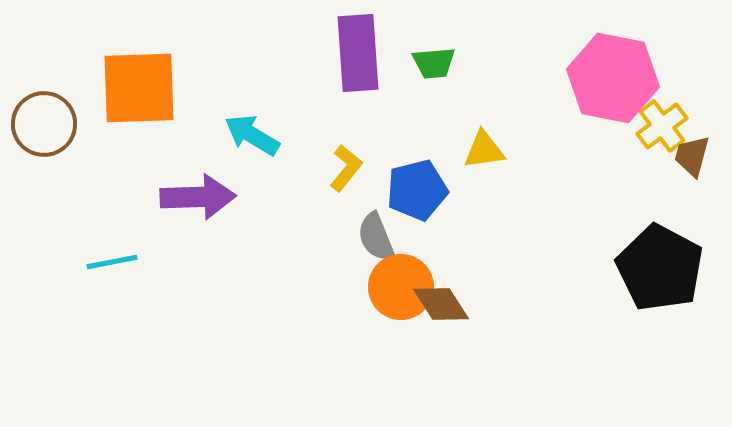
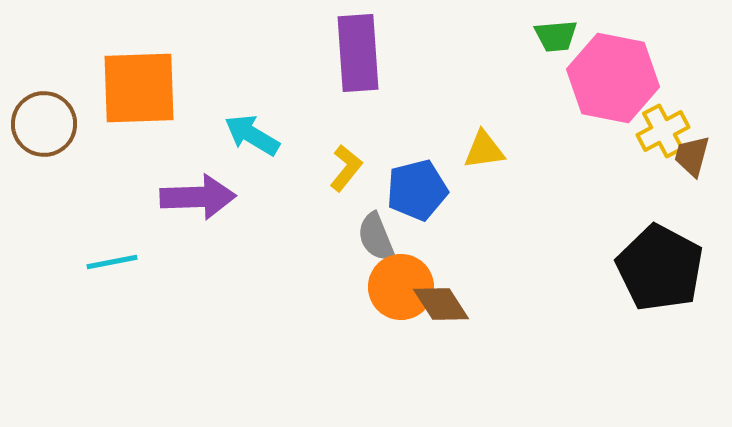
green trapezoid: moved 122 px right, 27 px up
yellow cross: moved 1 px right, 5 px down; rotated 9 degrees clockwise
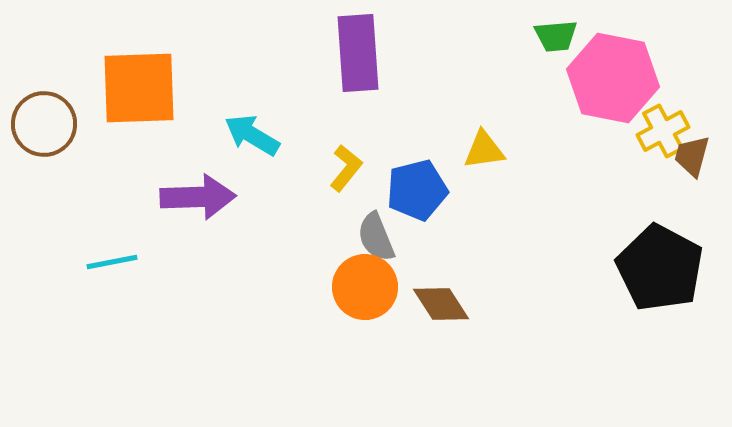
orange circle: moved 36 px left
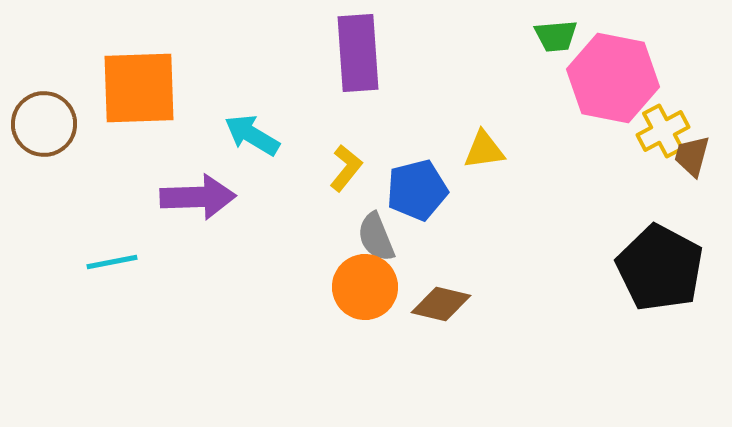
brown diamond: rotated 44 degrees counterclockwise
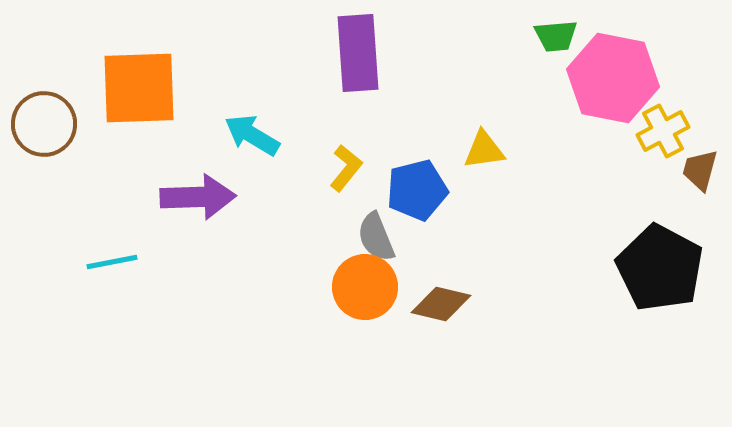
brown trapezoid: moved 8 px right, 14 px down
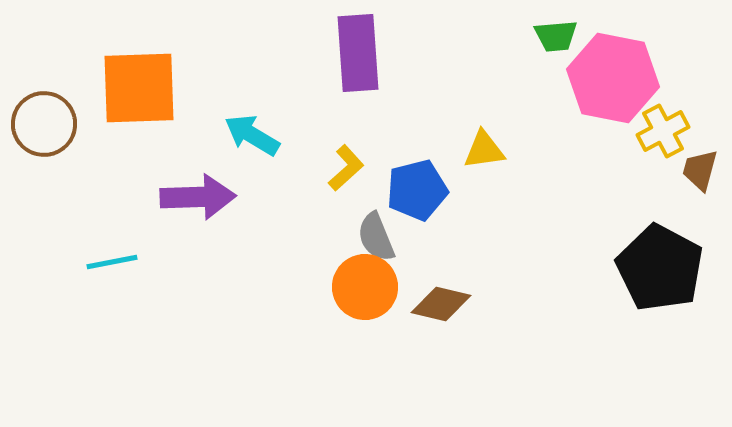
yellow L-shape: rotated 9 degrees clockwise
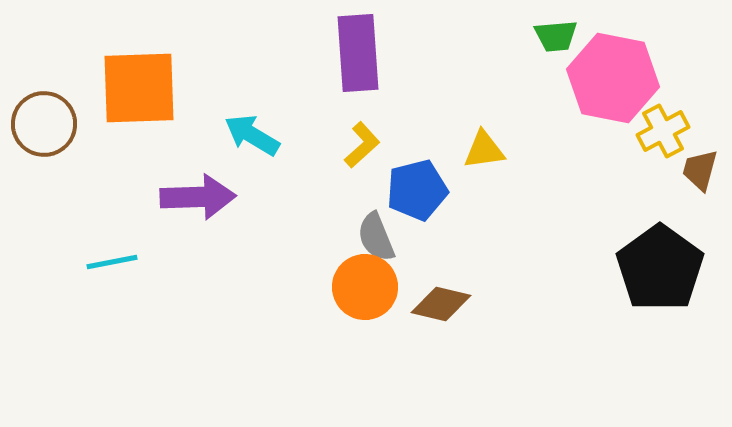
yellow L-shape: moved 16 px right, 23 px up
black pentagon: rotated 8 degrees clockwise
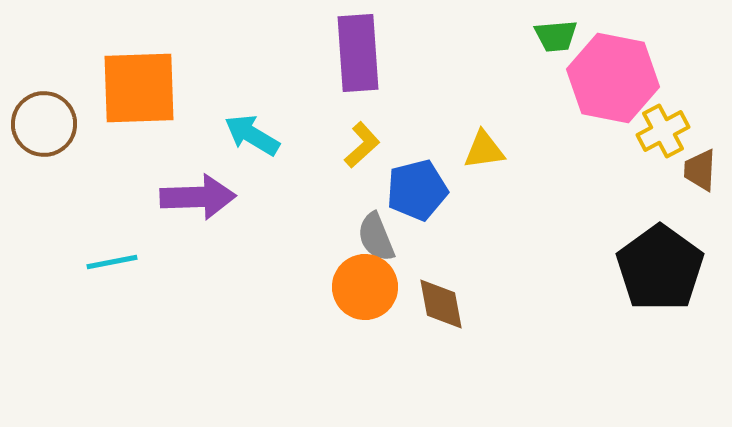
brown trapezoid: rotated 12 degrees counterclockwise
brown diamond: rotated 66 degrees clockwise
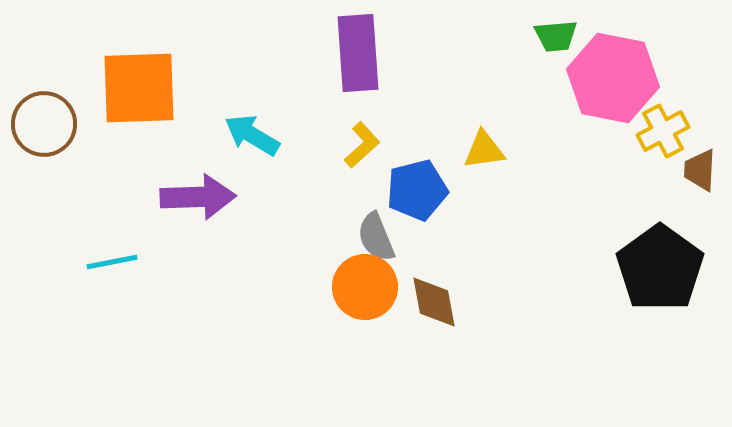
brown diamond: moved 7 px left, 2 px up
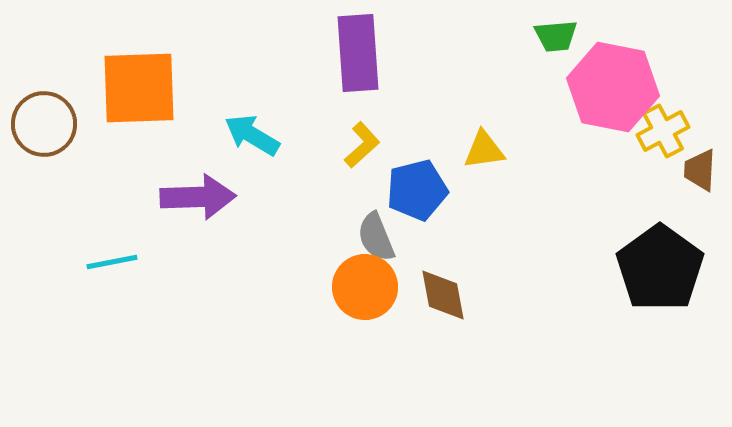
pink hexagon: moved 9 px down
brown diamond: moved 9 px right, 7 px up
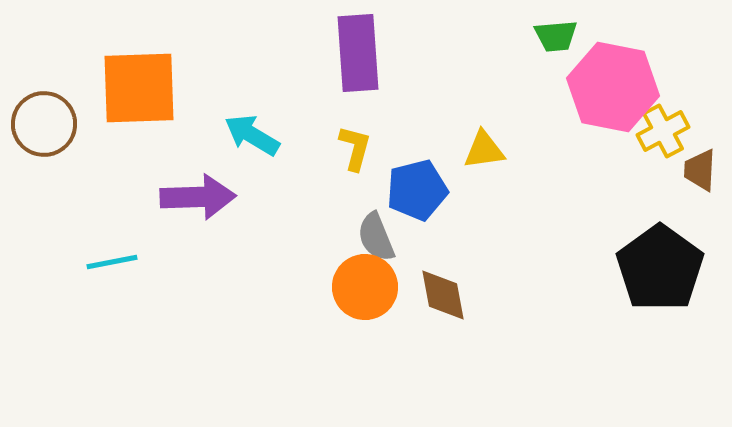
yellow L-shape: moved 7 px left, 3 px down; rotated 33 degrees counterclockwise
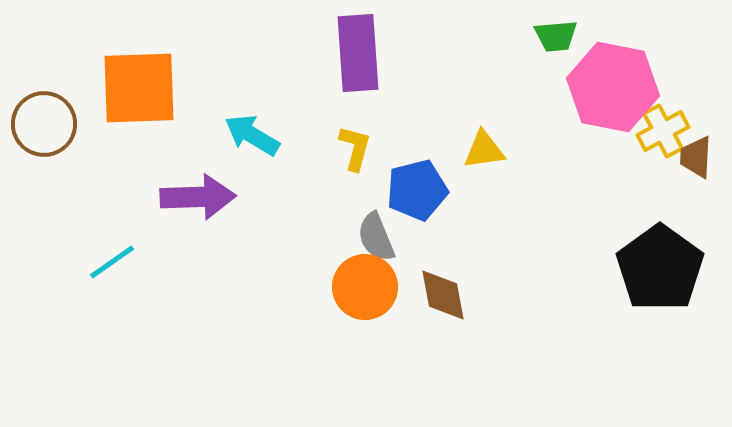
brown trapezoid: moved 4 px left, 13 px up
cyan line: rotated 24 degrees counterclockwise
